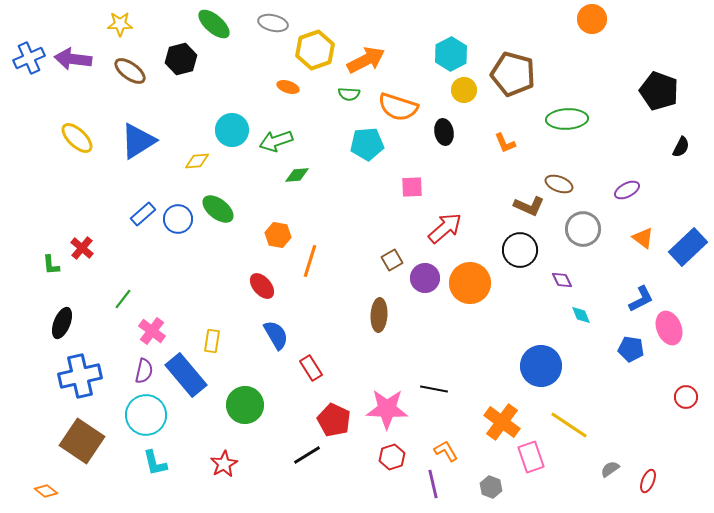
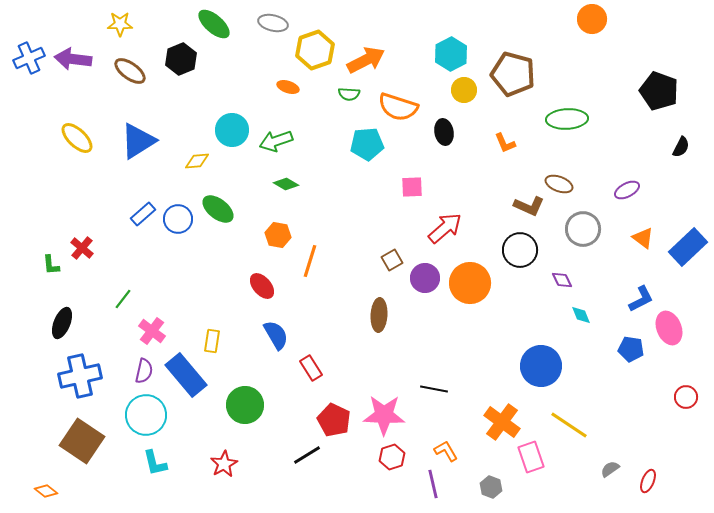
black hexagon at (181, 59): rotated 8 degrees counterclockwise
green diamond at (297, 175): moved 11 px left, 9 px down; rotated 35 degrees clockwise
pink star at (387, 409): moved 3 px left, 6 px down
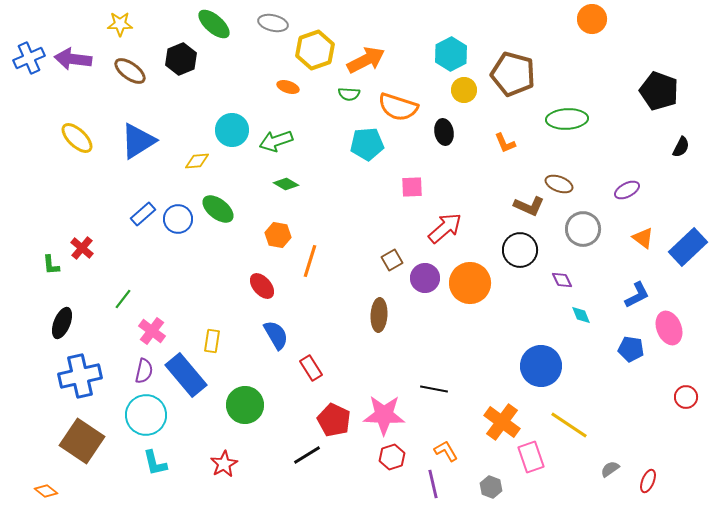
blue L-shape at (641, 299): moved 4 px left, 4 px up
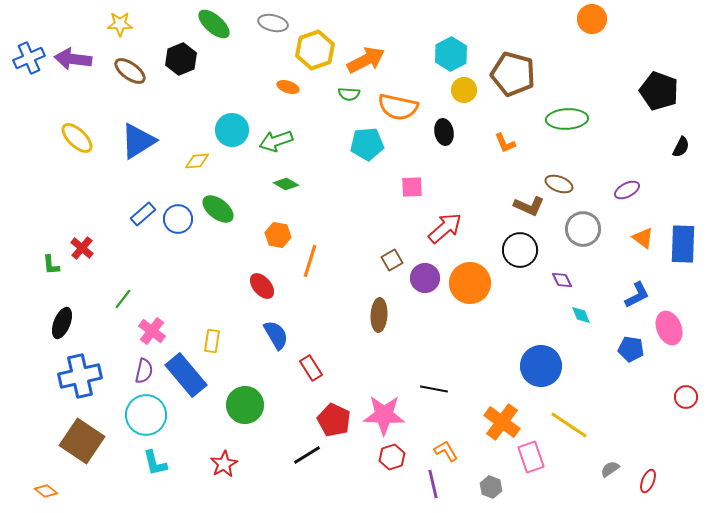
orange semicircle at (398, 107): rotated 6 degrees counterclockwise
blue rectangle at (688, 247): moved 5 px left, 3 px up; rotated 45 degrees counterclockwise
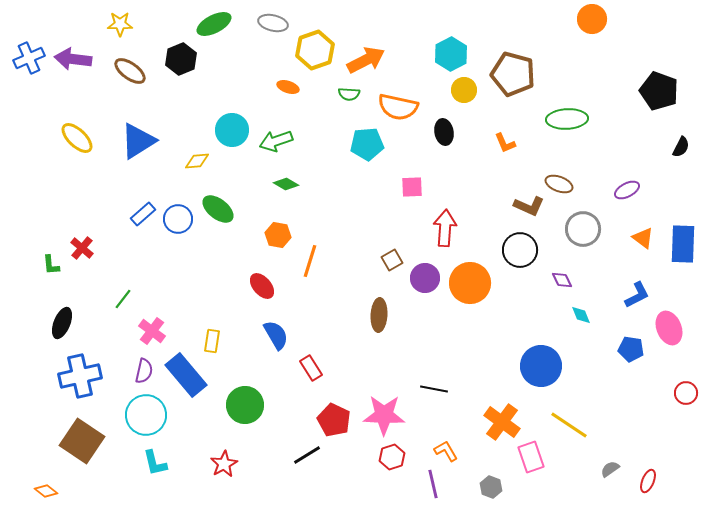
green ellipse at (214, 24): rotated 68 degrees counterclockwise
red arrow at (445, 228): rotated 45 degrees counterclockwise
red circle at (686, 397): moved 4 px up
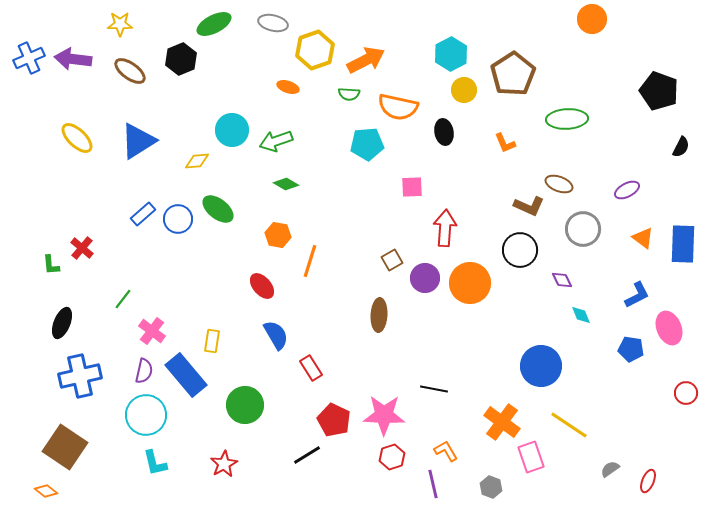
brown pentagon at (513, 74): rotated 24 degrees clockwise
brown square at (82, 441): moved 17 px left, 6 px down
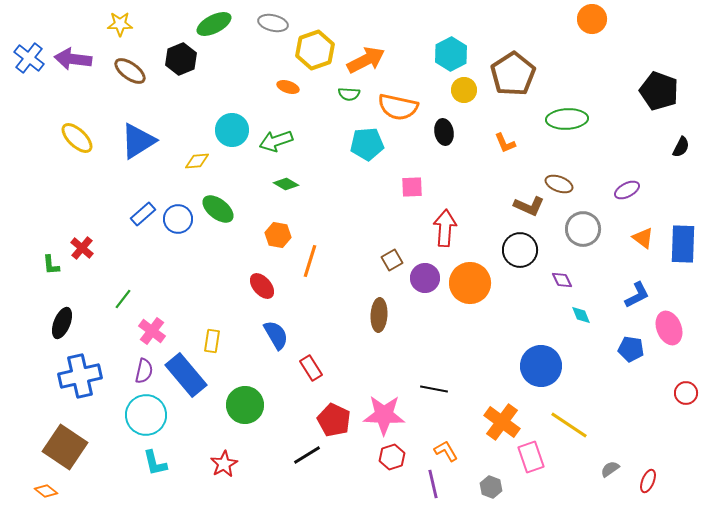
blue cross at (29, 58): rotated 28 degrees counterclockwise
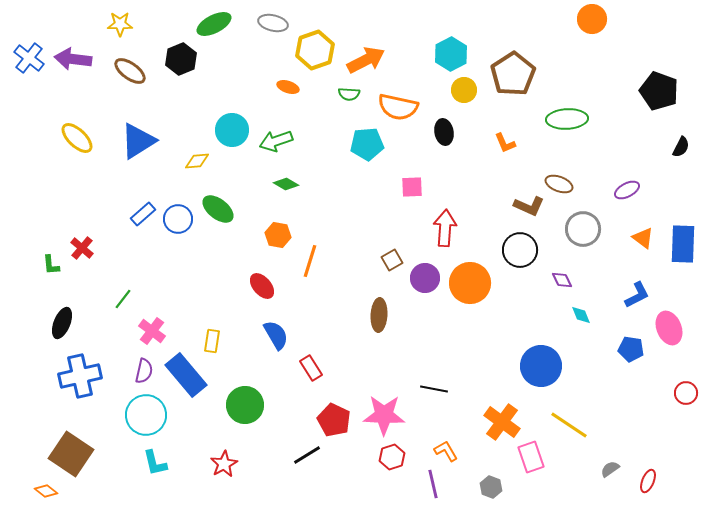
brown square at (65, 447): moved 6 px right, 7 px down
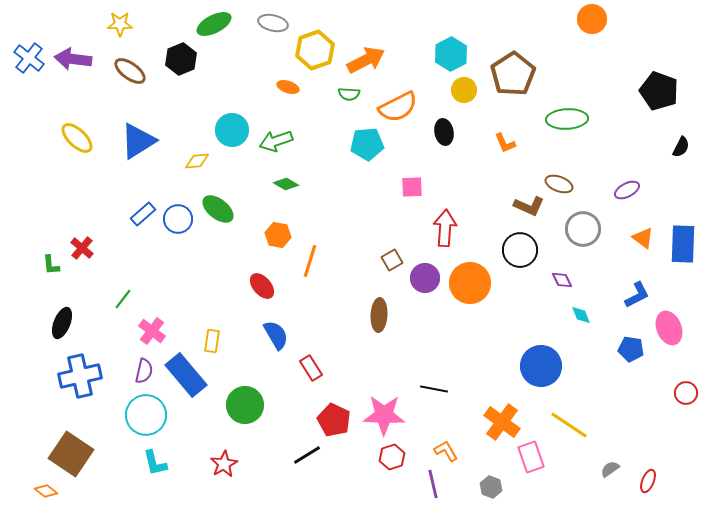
orange semicircle at (398, 107): rotated 39 degrees counterclockwise
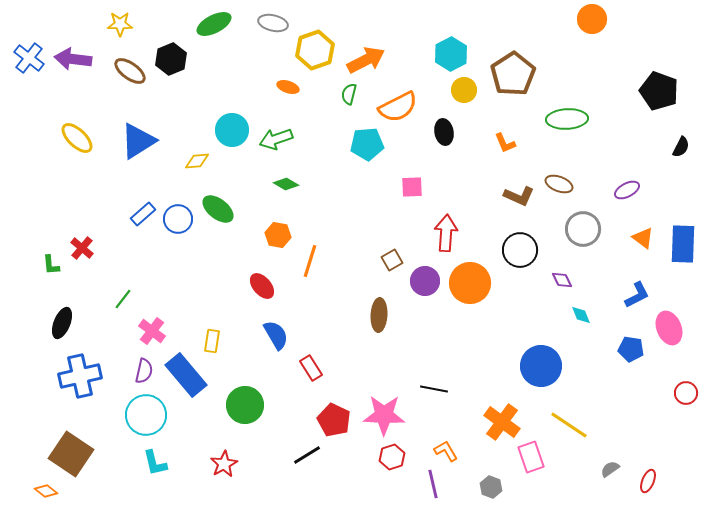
black hexagon at (181, 59): moved 10 px left
green semicircle at (349, 94): rotated 100 degrees clockwise
green arrow at (276, 141): moved 2 px up
brown L-shape at (529, 206): moved 10 px left, 10 px up
red arrow at (445, 228): moved 1 px right, 5 px down
purple circle at (425, 278): moved 3 px down
